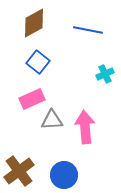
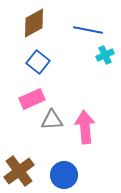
cyan cross: moved 19 px up
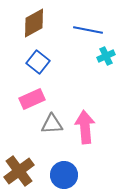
cyan cross: moved 1 px right, 1 px down
gray triangle: moved 4 px down
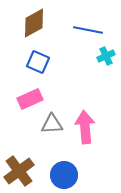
blue square: rotated 15 degrees counterclockwise
pink rectangle: moved 2 px left
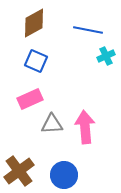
blue square: moved 2 px left, 1 px up
